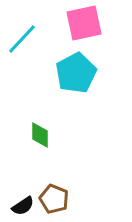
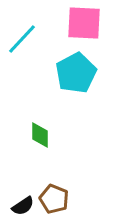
pink square: rotated 15 degrees clockwise
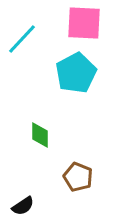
brown pentagon: moved 24 px right, 22 px up
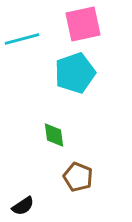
pink square: moved 1 px left, 1 px down; rotated 15 degrees counterclockwise
cyan line: rotated 32 degrees clockwise
cyan pentagon: moved 1 px left; rotated 9 degrees clockwise
green diamond: moved 14 px right; rotated 8 degrees counterclockwise
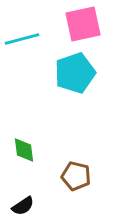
green diamond: moved 30 px left, 15 px down
brown pentagon: moved 2 px left, 1 px up; rotated 8 degrees counterclockwise
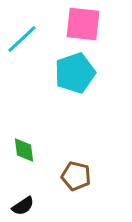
pink square: rotated 18 degrees clockwise
cyan line: rotated 28 degrees counterclockwise
